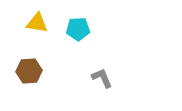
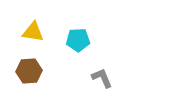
yellow triangle: moved 4 px left, 9 px down
cyan pentagon: moved 11 px down
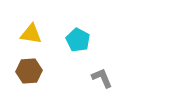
yellow triangle: moved 2 px left, 2 px down
cyan pentagon: rotated 30 degrees clockwise
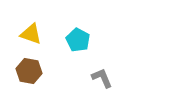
yellow triangle: rotated 10 degrees clockwise
brown hexagon: rotated 15 degrees clockwise
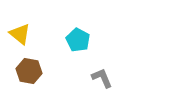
yellow triangle: moved 11 px left; rotated 20 degrees clockwise
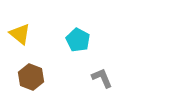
brown hexagon: moved 2 px right, 6 px down; rotated 10 degrees clockwise
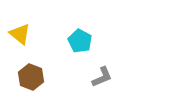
cyan pentagon: moved 2 px right, 1 px down
gray L-shape: moved 1 px up; rotated 90 degrees clockwise
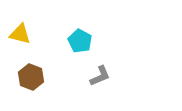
yellow triangle: rotated 25 degrees counterclockwise
gray L-shape: moved 2 px left, 1 px up
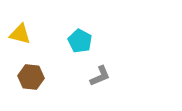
brown hexagon: rotated 15 degrees counterclockwise
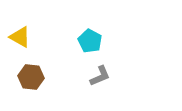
yellow triangle: moved 3 px down; rotated 15 degrees clockwise
cyan pentagon: moved 10 px right
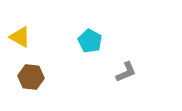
gray L-shape: moved 26 px right, 4 px up
